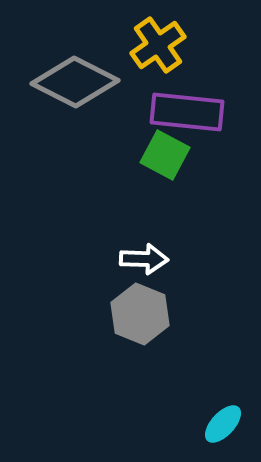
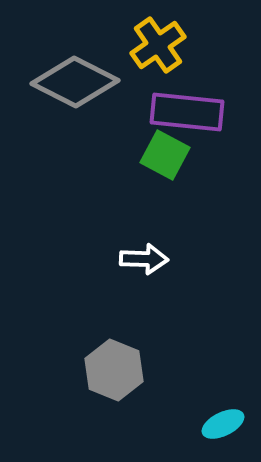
gray hexagon: moved 26 px left, 56 px down
cyan ellipse: rotated 21 degrees clockwise
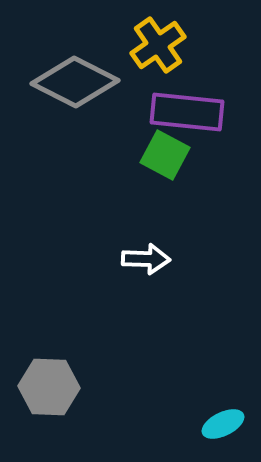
white arrow: moved 2 px right
gray hexagon: moved 65 px left, 17 px down; rotated 20 degrees counterclockwise
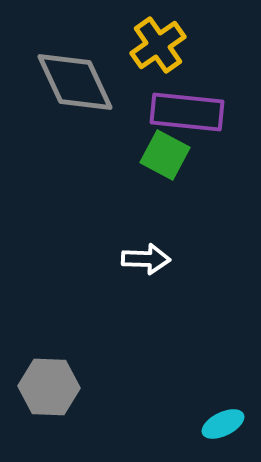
gray diamond: rotated 38 degrees clockwise
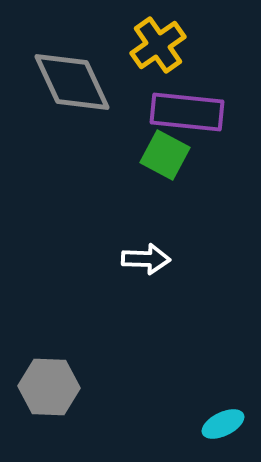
gray diamond: moved 3 px left
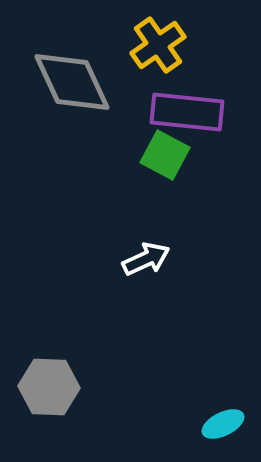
white arrow: rotated 27 degrees counterclockwise
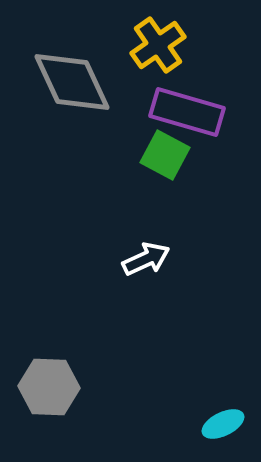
purple rectangle: rotated 10 degrees clockwise
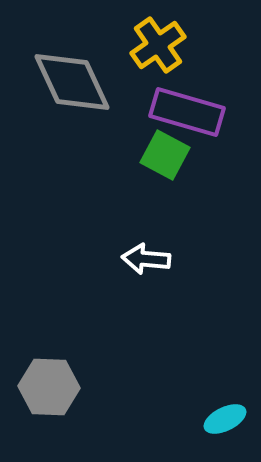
white arrow: rotated 150 degrees counterclockwise
cyan ellipse: moved 2 px right, 5 px up
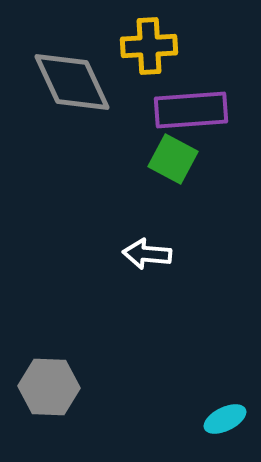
yellow cross: moved 9 px left, 1 px down; rotated 32 degrees clockwise
purple rectangle: moved 4 px right, 2 px up; rotated 20 degrees counterclockwise
green square: moved 8 px right, 4 px down
white arrow: moved 1 px right, 5 px up
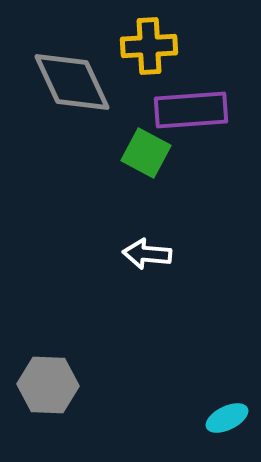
green square: moved 27 px left, 6 px up
gray hexagon: moved 1 px left, 2 px up
cyan ellipse: moved 2 px right, 1 px up
